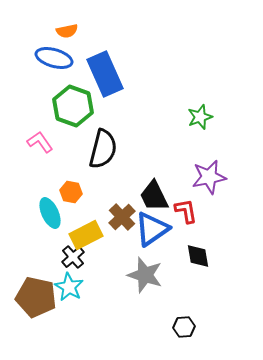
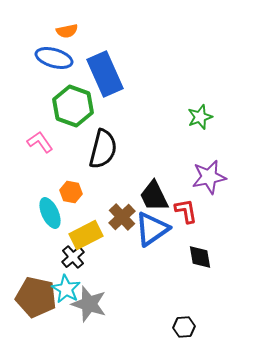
black diamond: moved 2 px right, 1 px down
gray star: moved 56 px left, 29 px down
cyan star: moved 3 px left, 2 px down
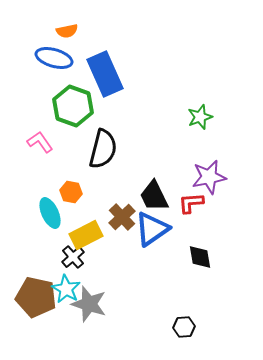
red L-shape: moved 5 px right, 8 px up; rotated 84 degrees counterclockwise
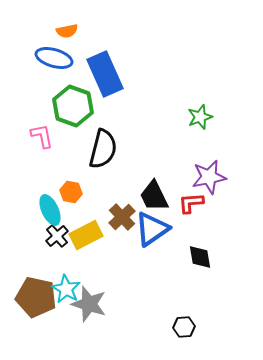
pink L-shape: moved 2 px right, 6 px up; rotated 24 degrees clockwise
cyan ellipse: moved 3 px up
black cross: moved 16 px left, 21 px up
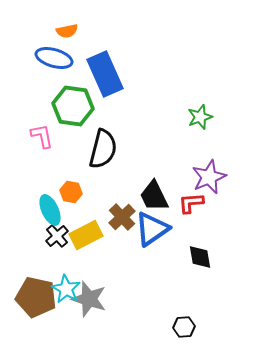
green hexagon: rotated 12 degrees counterclockwise
purple star: rotated 12 degrees counterclockwise
gray star: moved 5 px up
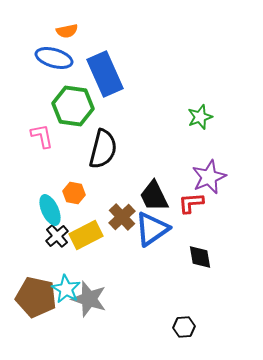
orange hexagon: moved 3 px right, 1 px down
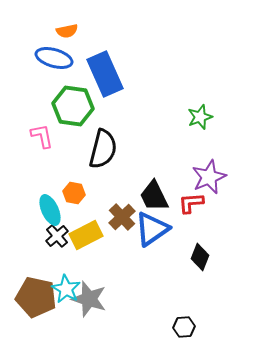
black diamond: rotated 32 degrees clockwise
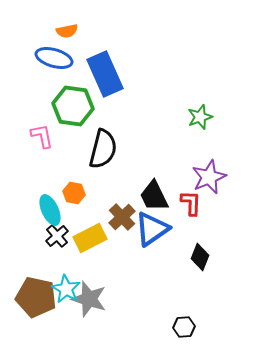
red L-shape: rotated 96 degrees clockwise
yellow rectangle: moved 4 px right, 3 px down
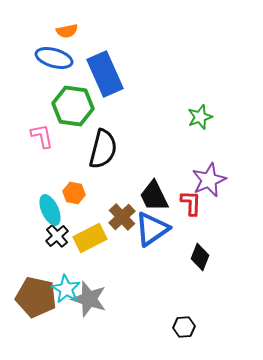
purple star: moved 3 px down
